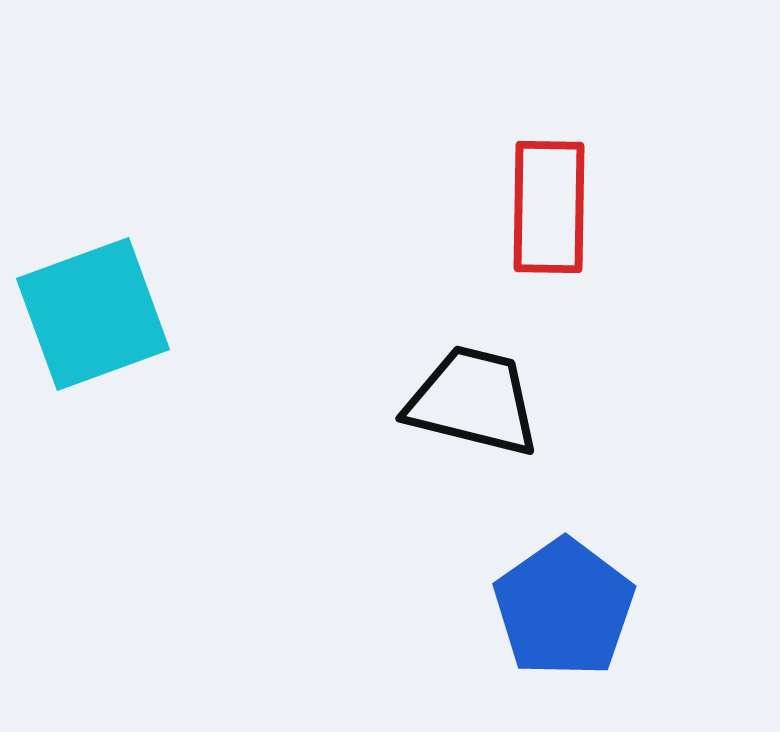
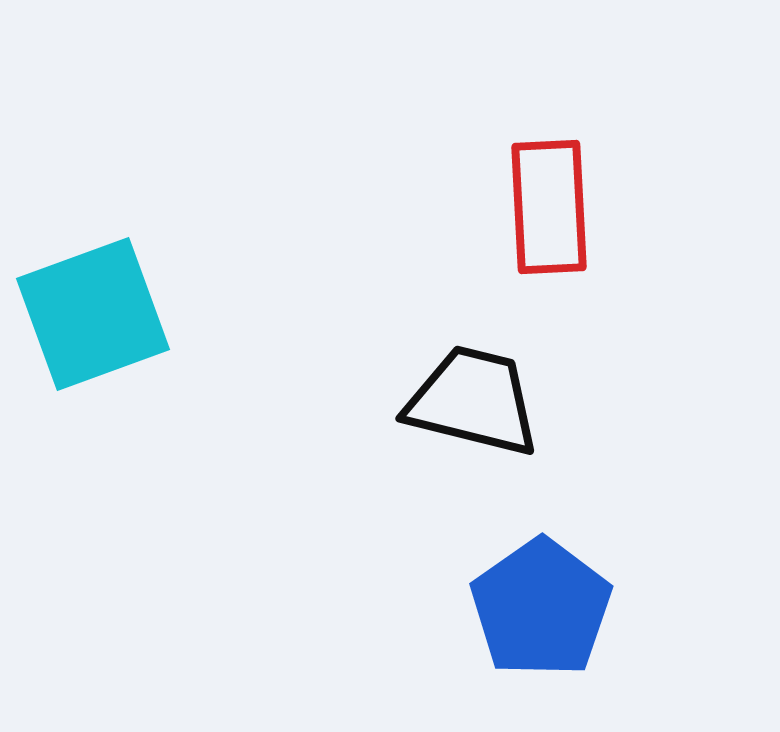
red rectangle: rotated 4 degrees counterclockwise
blue pentagon: moved 23 px left
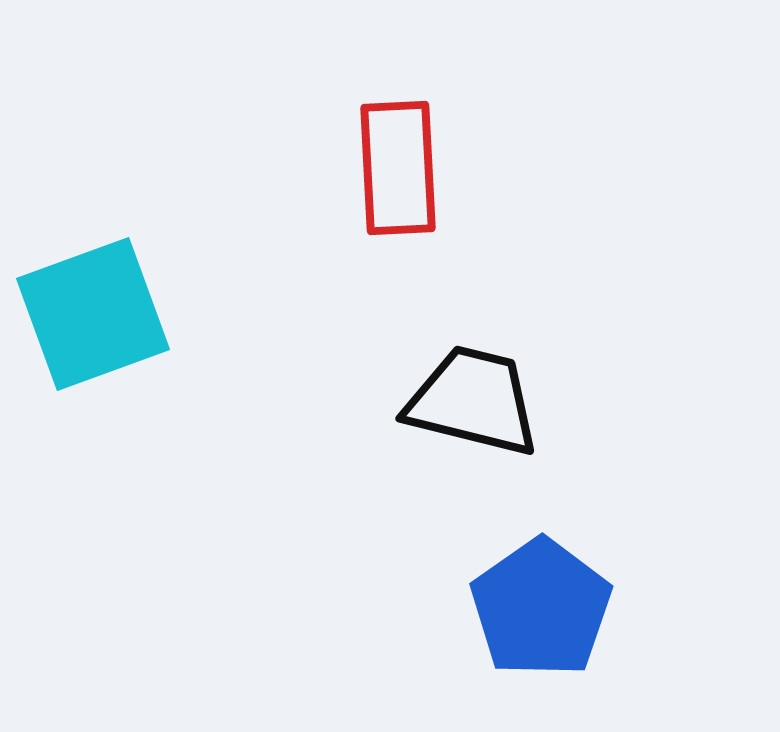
red rectangle: moved 151 px left, 39 px up
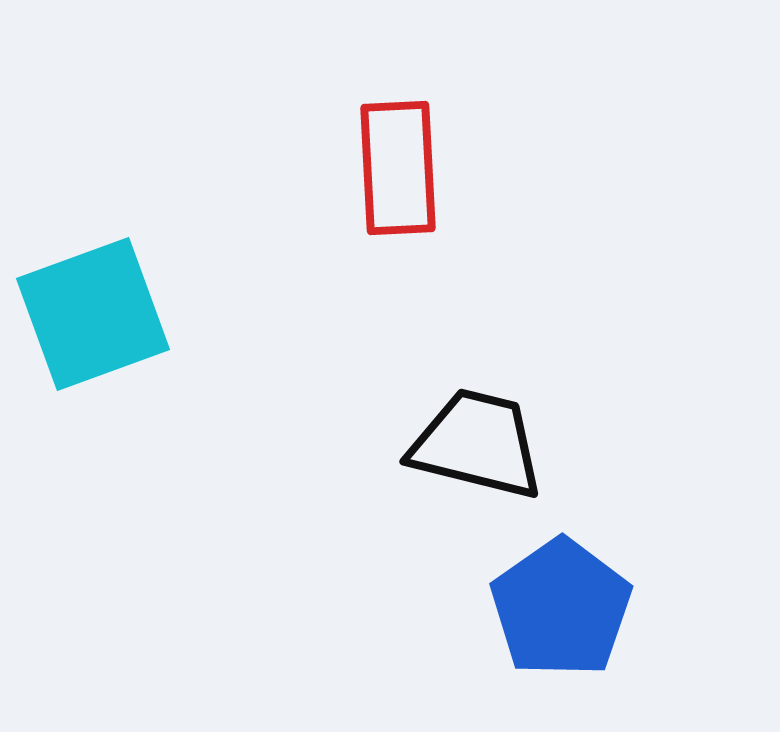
black trapezoid: moved 4 px right, 43 px down
blue pentagon: moved 20 px right
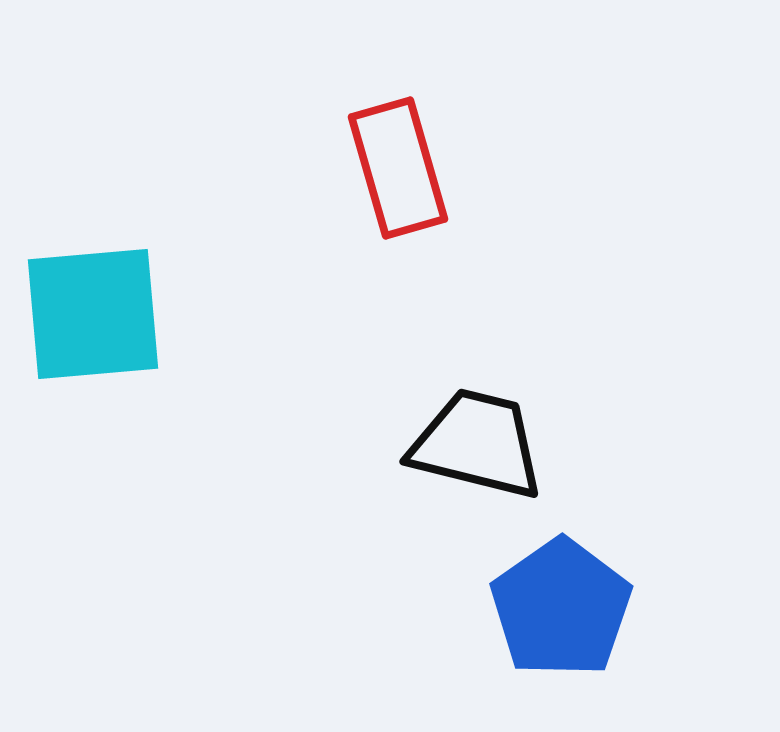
red rectangle: rotated 13 degrees counterclockwise
cyan square: rotated 15 degrees clockwise
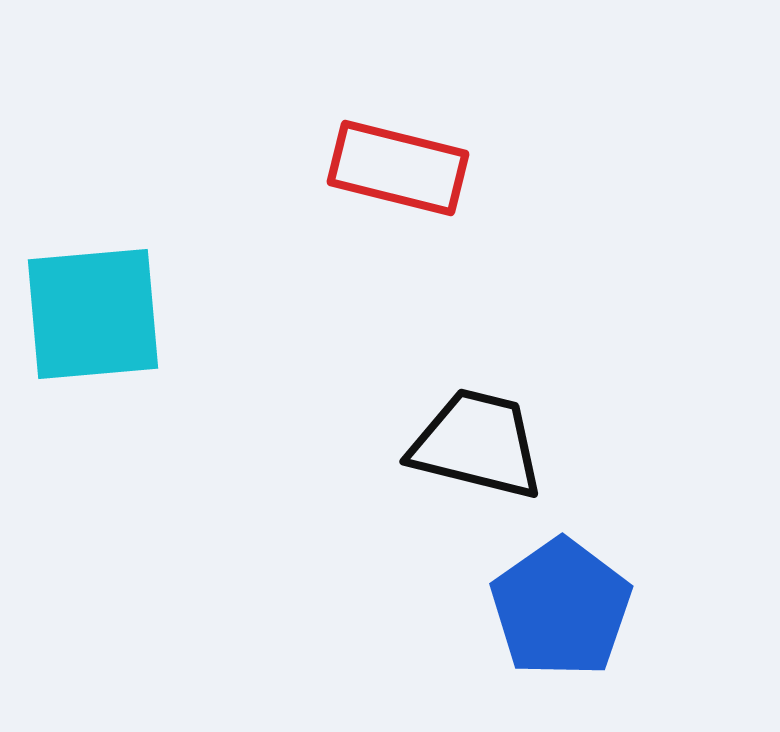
red rectangle: rotated 60 degrees counterclockwise
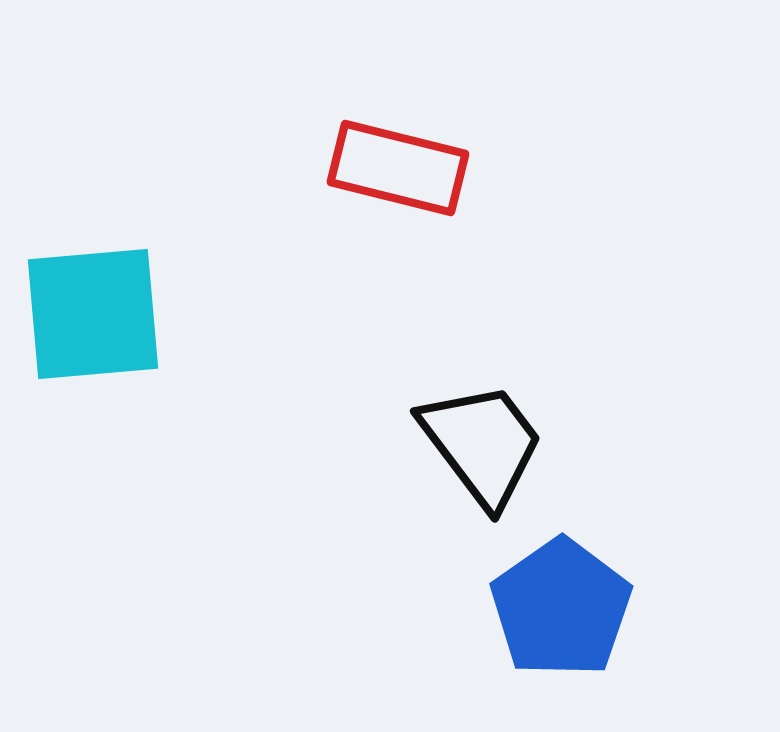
black trapezoid: moved 5 px right; rotated 39 degrees clockwise
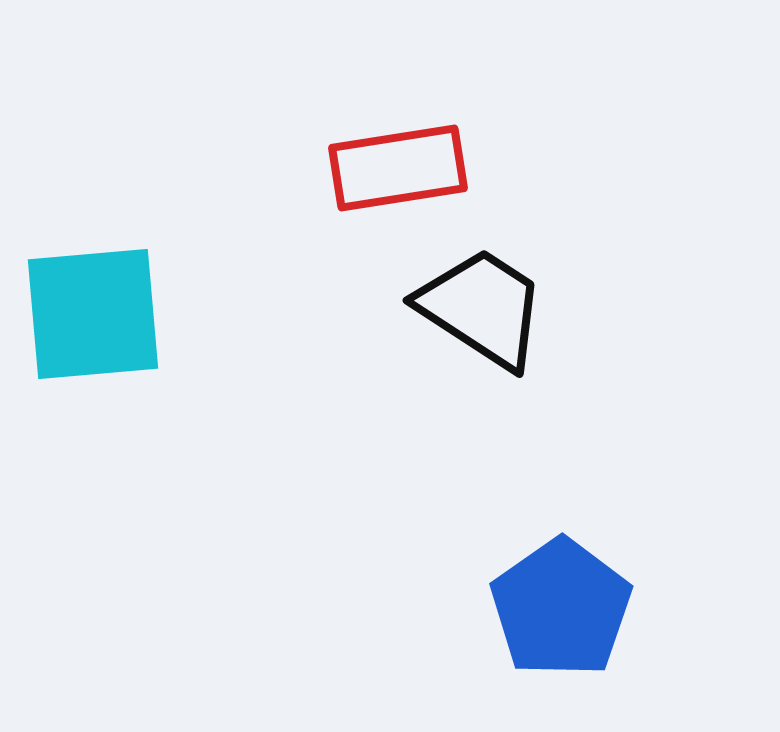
red rectangle: rotated 23 degrees counterclockwise
black trapezoid: moved 136 px up; rotated 20 degrees counterclockwise
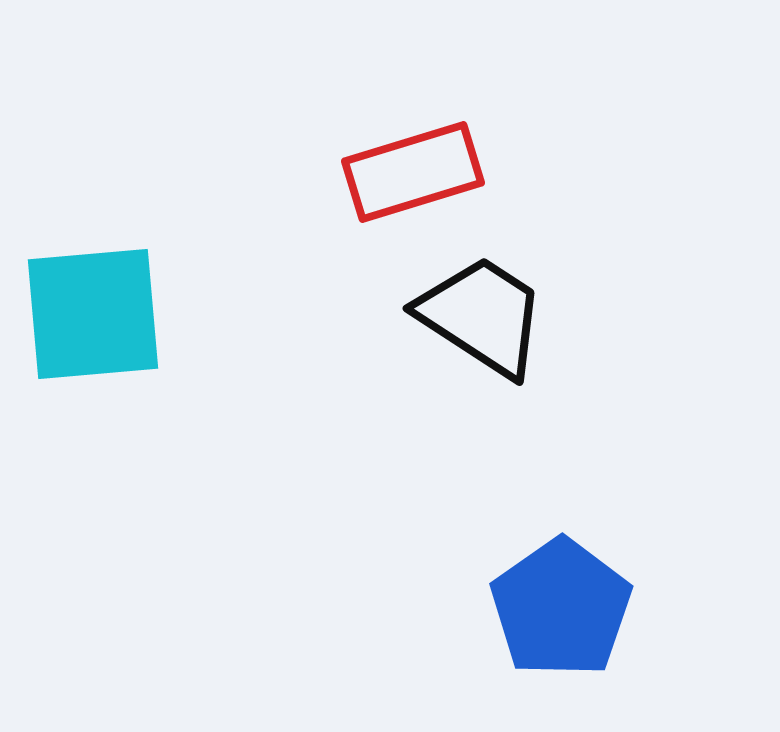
red rectangle: moved 15 px right, 4 px down; rotated 8 degrees counterclockwise
black trapezoid: moved 8 px down
